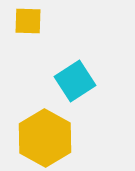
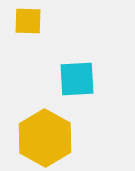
cyan square: moved 2 px right, 2 px up; rotated 30 degrees clockwise
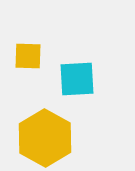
yellow square: moved 35 px down
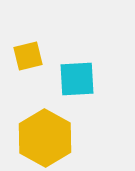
yellow square: rotated 16 degrees counterclockwise
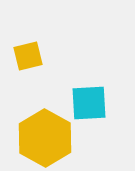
cyan square: moved 12 px right, 24 px down
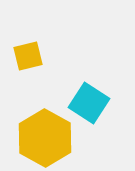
cyan square: rotated 36 degrees clockwise
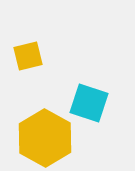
cyan square: rotated 15 degrees counterclockwise
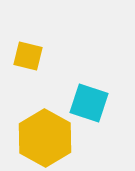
yellow square: rotated 28 degrees clockwise
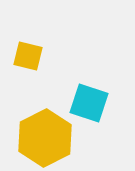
yellow hexagon: rotated 4 degrees clockwise
